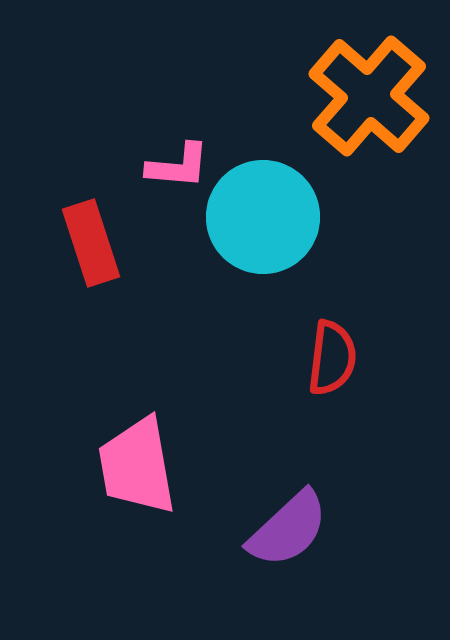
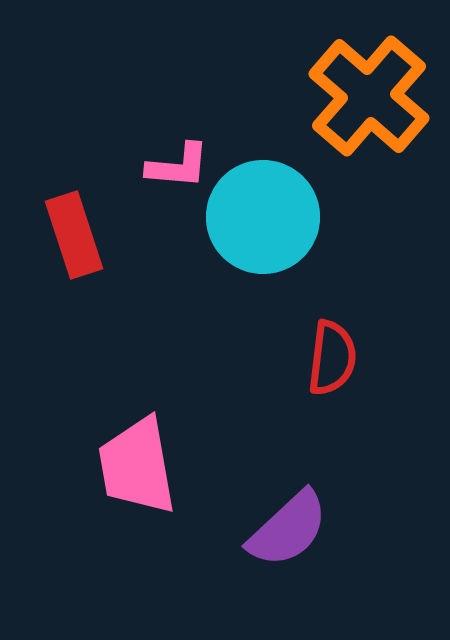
red rectangle: moved 17 px left, 8 px up
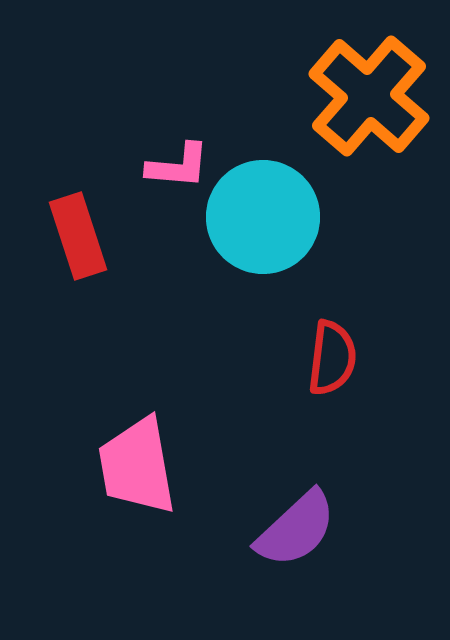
red rectangle: moved 4 px right, 1 px down
purple semicircle: moved 8 px right
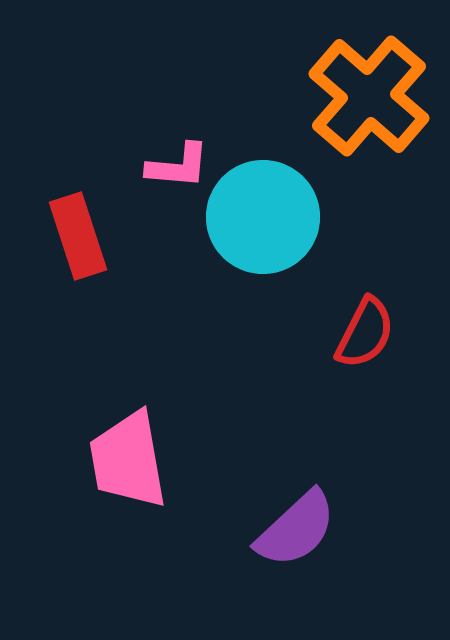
red semicircle: moved 33 px right, 25 px up; rotated 20 degrees clockwise
pink trapezoid: moved 9 px left, 6 px up
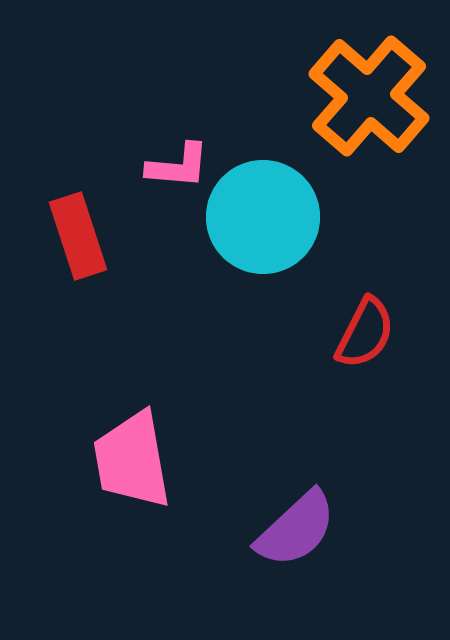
pink trapezoid: moved 4 px right
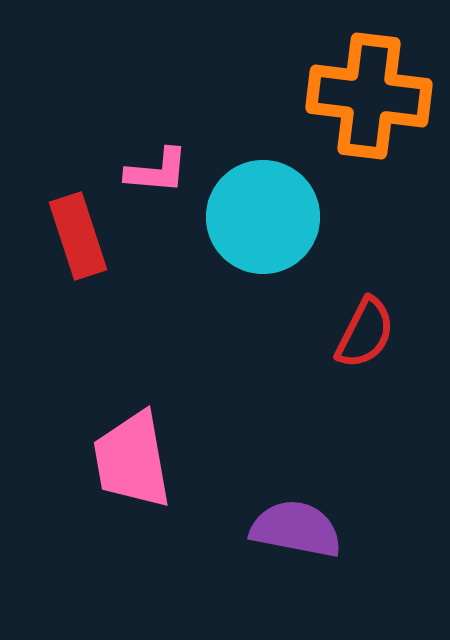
orange cross: rotated 34 degrees counterclockwise
pink L-shape: moved 21 px left, 5 px down
purple semicircle: rotated 126 degrees counterclockwise
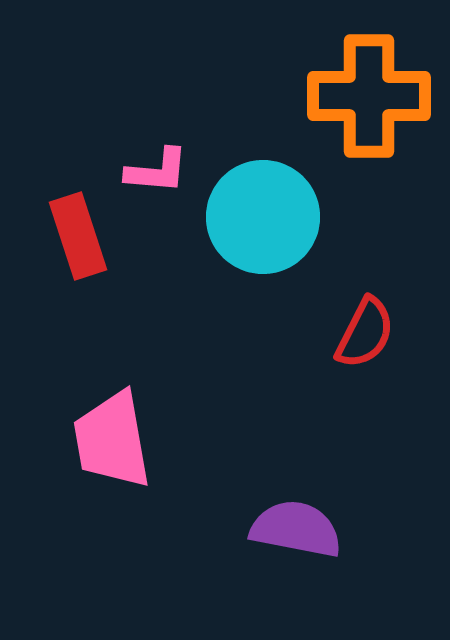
orange cross: rotated 7 degrees counterclockwise
pink trapezoid: moved 20 px left, 20 px up
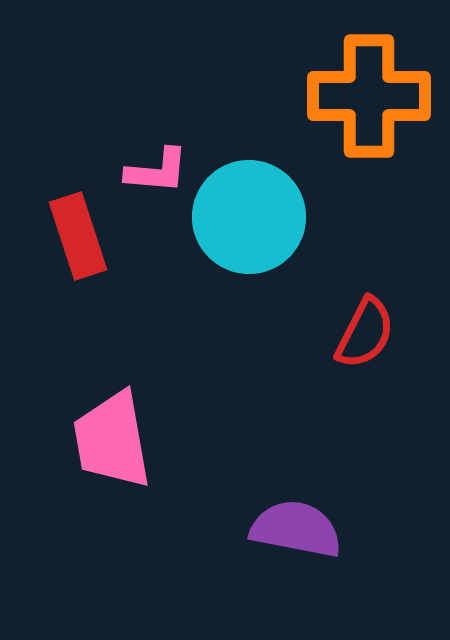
cyan circle: moved 14 px left
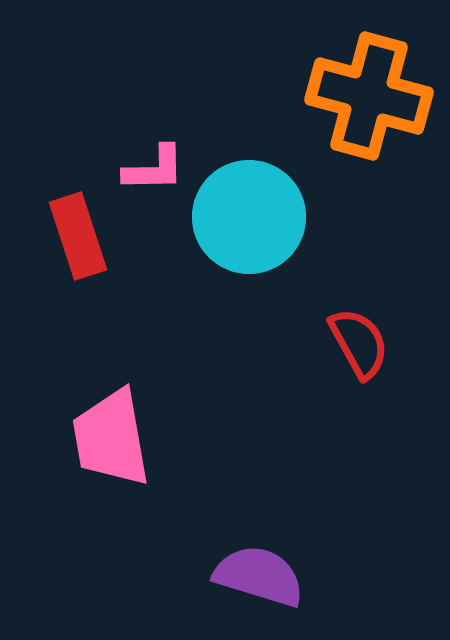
orange cross: rotated 15 degrees clockwise
pink L-shape: moved 3 px left, 2 px up; rotated 6 degrees counterclockwise
red semicircle: moved 6 px left, 10 px down; rotated 56 degrees counterclockwise
pink trapezoid: moved 1 px left, 2 px up
purple semicircle: moved 37 px left, 47 px down; rotated 6 degrees clockwise
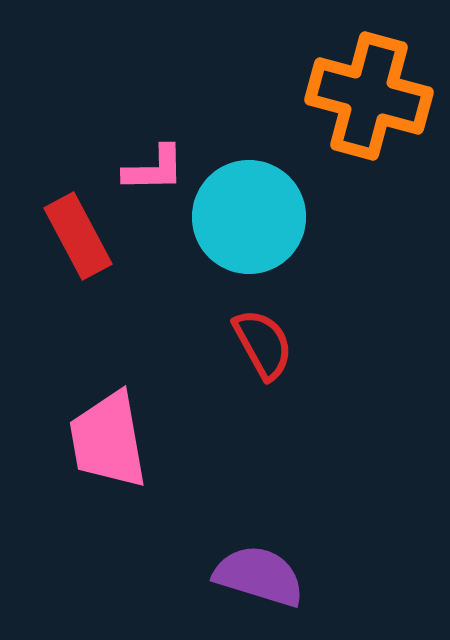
red rectangle: rotated 10 degrees counterclockwise
red semicircle: moved 96 px left, 1 px down
pink trapezoid: moved 3 px left, 2 px down
